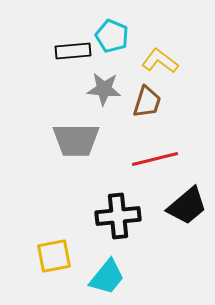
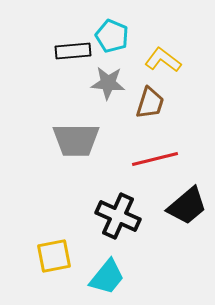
yellow L-shape: moved 3 px right, 1 px up
gray star: moved 4 px right, 6 px up
brown trapezoid: moved 3 px right, 1 px down
black cross: rotated 30 degrees clockwise
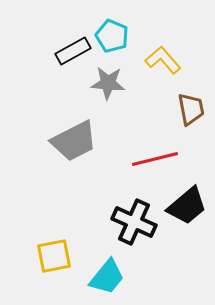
black rectangle: rotated 24 degrees counterclockwise
yellow L-shape: rotated 12 degrees clockwise
brown trapezoid: moved 41 px right, 6 px down; rotated 28 degrees counterclockwise
gray trapezoid: moved 2 px left, 1 px down; rotated 27 degrees counterclockwise
black cross: moved 16 px right, 6 px down
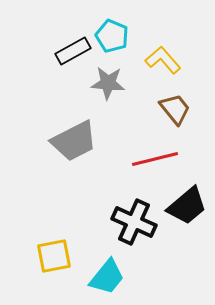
brown trapezoid: moved 16 px left; rotated 28 degrees counterclockwise
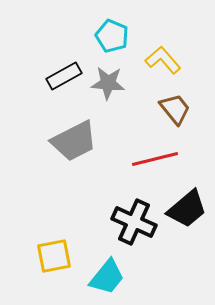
black rectangle: moved 9 px left, 25 px down
black trapezoid: moved 3 px down
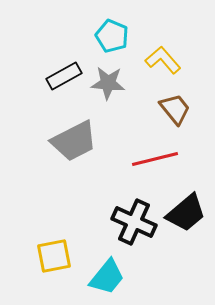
black trapezoid: moved 1 px left, 4 px down
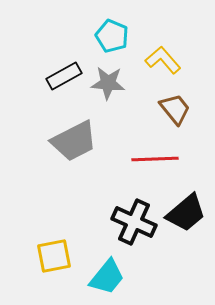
red line: rotated 12 degrees clockwise
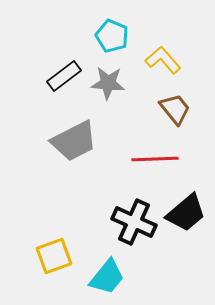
black rectangle: rotated 8 degrees counterclockwise
yellow square: rotated 9 degrees counterclockwise
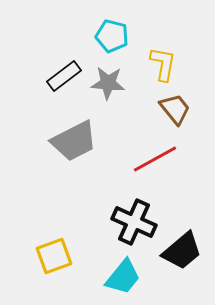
cyan pentagon: rotated 8 degrees counterclockwise
yellow L-shape: moved 4 px down; rotated 51 degrees clockwise
red line: rotated 27 degrees counterclockwise
black trapezoid: moved 4 px left, 38 px down
cyan trapezoid: moved 16 px right
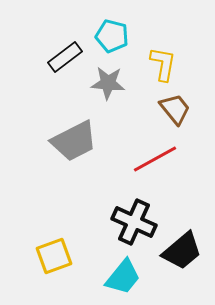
black rectangle: moved 1 px right, 19 px up
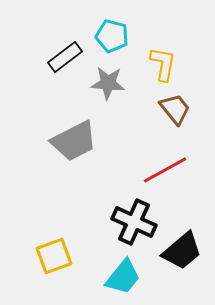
red line: moved 10 px right, 11 px down
